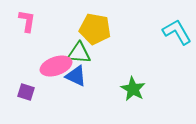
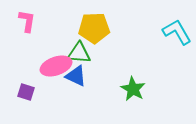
yellow pentagon: moved 1 px left, 1 px up; rotated 12 degrees counterclockwise
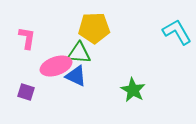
pink L-shape: moved 17 px down
green star: moved 1 px down
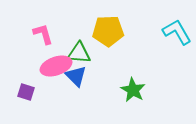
yellow pentagon: moved 14 px right, 3 px down
pink L-shape: moved 16 px right, 4 px up; rotated 25 degrees counterclockwise
blue triangle: rotated 20 degrees clockwise
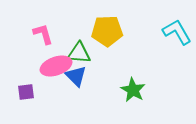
yellow pentagon: moved 1 px left
purple square: rotated 24 degrees counterclockwise
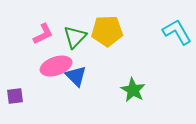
pink L-shape: rotated 80 degrees clockwise
green triangle: moved 4 px left, 16 px up; rotated 50 degrees counterclockwise
purple square: moved 11 px left, 4 px down
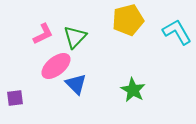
yellow pentagon: moved 21 px right, 11 px up; rotated 12 degrees counterclockwise
pink ellipse: rotated 20 degrees counterclockwise
blue triangle: moved 8 px down
purple square: moved 2 px down
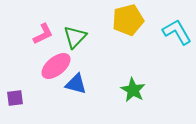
blue triangle: rotated 30 degrees counterclockwise
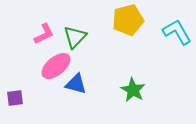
pink L-shape: moved 1 px right
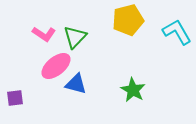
pink L-shape: rotated 60 degrees clockwise
